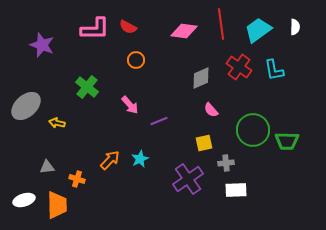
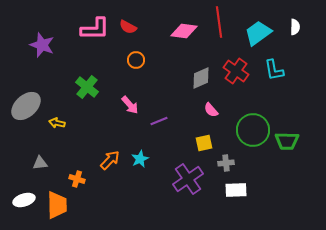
red line: moved 2 px left, 2 px up
cyan trapezoid: moved 3 px down
red cross: moved 3 px left, 4 px down
gray triangle: moved 7 px left, 4 px up
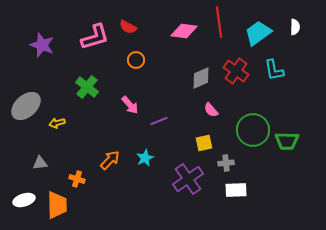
pink L-shape: moved 8 px down; rotated 16 degrees counterclockwise
yellow arrow: rotated 28 degrees counterclockwise
cyan star: moved 5 px right, 1 px up
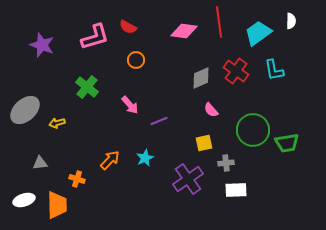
white semicircle: moved 4 px left, 6 px up
gray ellipse: moved 1 px left, 4 px down
green trapezoid: moved 2 px down; rotated 10 degrees counterclockwise
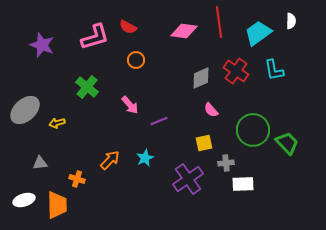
green trapezoid: rotated 125 degrees counterclockwise
white rectangle: moved 7 px right, 6 px up
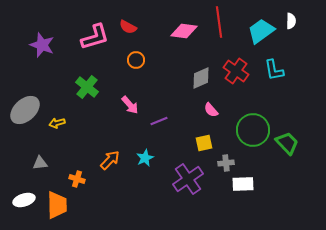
cyan trapezoid: moved 3 px right, 2 px up
